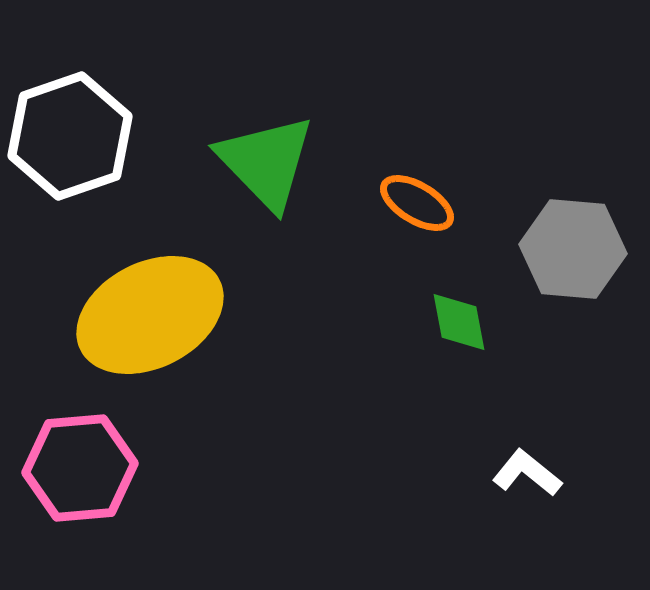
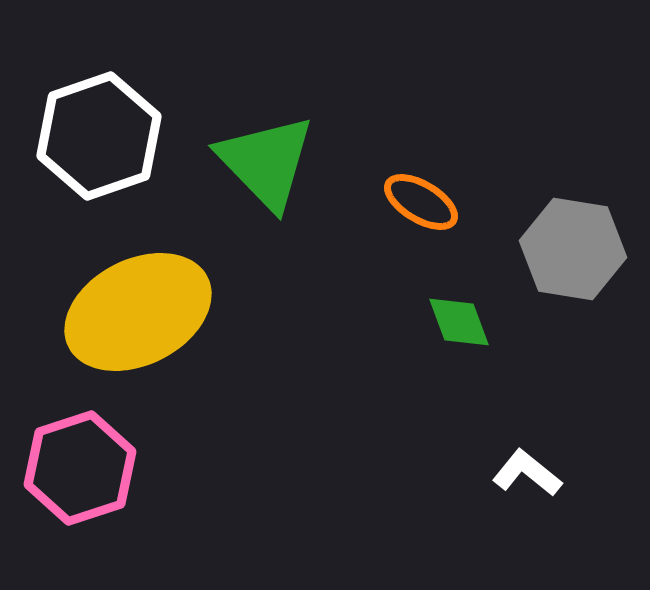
white hexagon: moved 29 px right
orange ellipse: moved 4 px right, 1 px up
gray hexagon: rotated 4 degrees clockwise
yellow ellipse: moved 12 px left, 3 px up
green diamond: rotated 10 degrees counterclockwise
pink hexagon: rotated 13 degrees counterclockwise
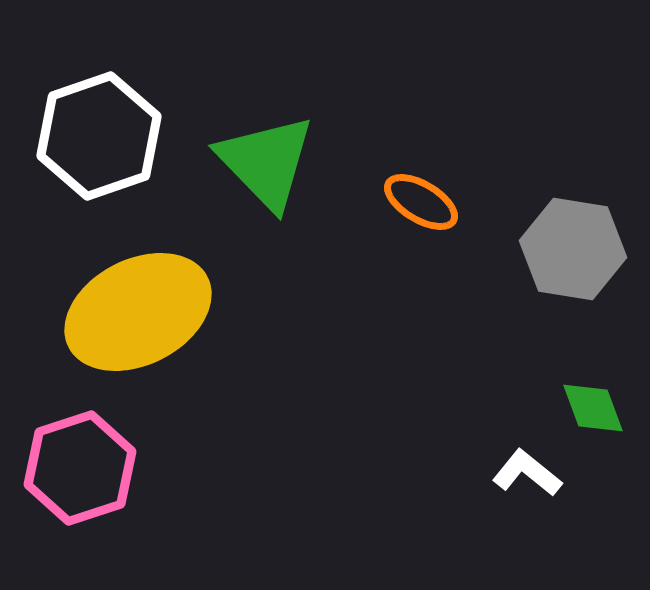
green diamond: moved 134 px right, 86 px down
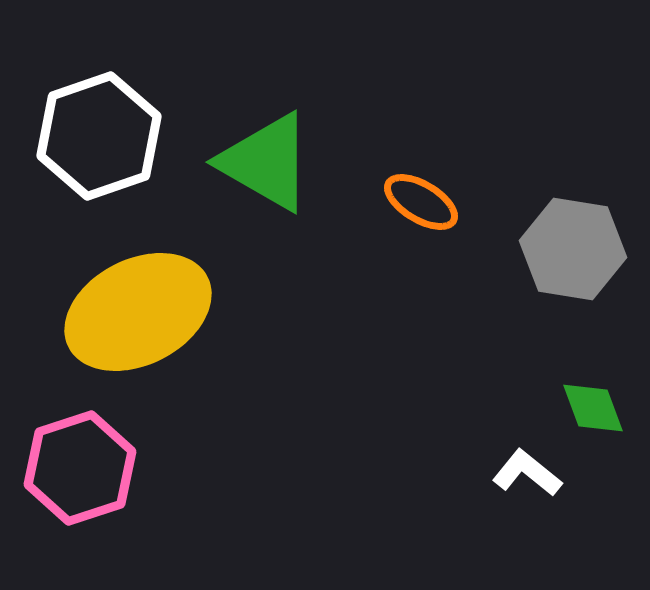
green triangle: rotated 16 degrees counterclockwise
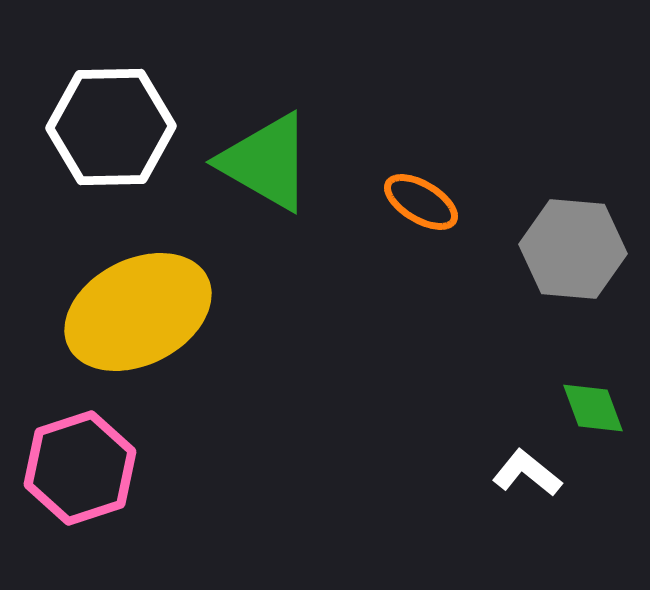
white hexagon: moved 12 px right, 9 px up; rotated 18 degrees clockwise
gray hexagon: rotated 4 degrees counterclockwise
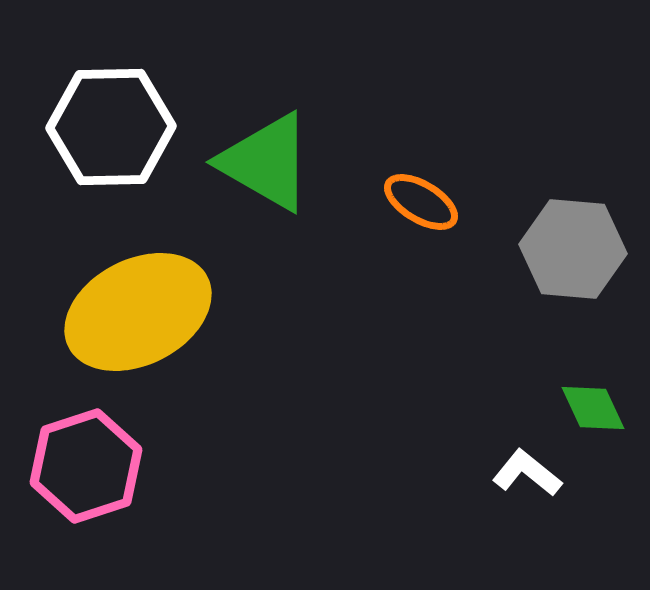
green diamond: rotated 4 degrees counterclockwise
pink hexagon: moved 6 px right, 2 px up
